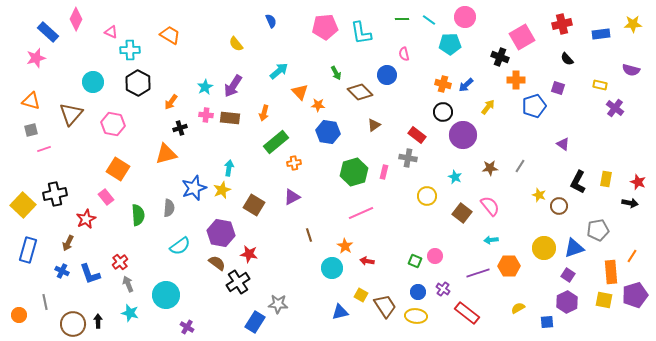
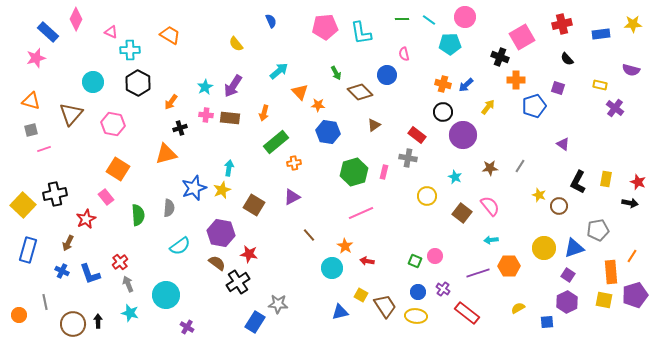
brown line at (309, 235): rotated 24 degrees counterclockwise
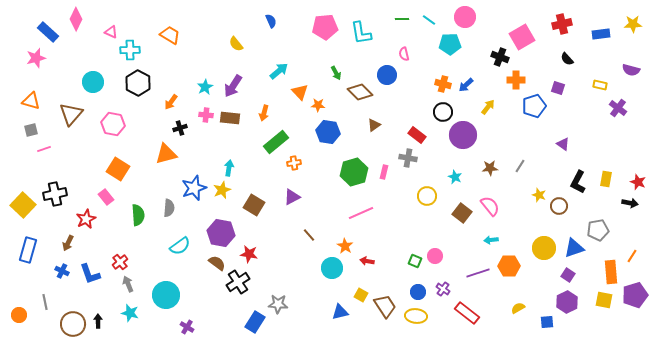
purple cross at (615, 108): moved 3 px right
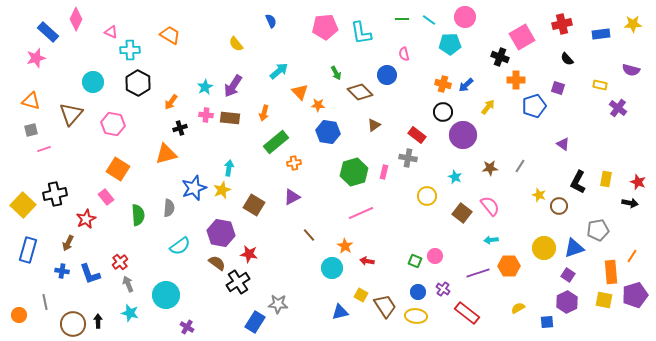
blue cross at (62, 271): rotated 16 degrees counterclockwise
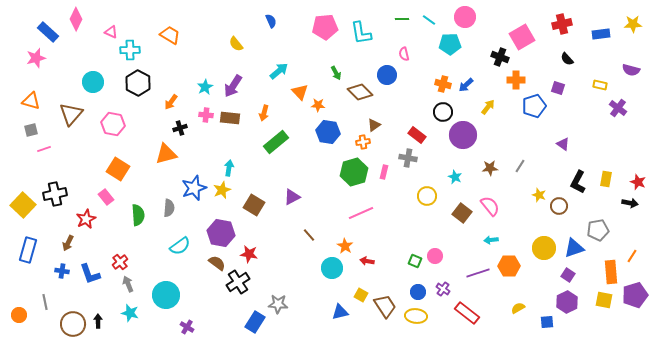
orange cross at (294, 163): moved 69 px right, 21 px up
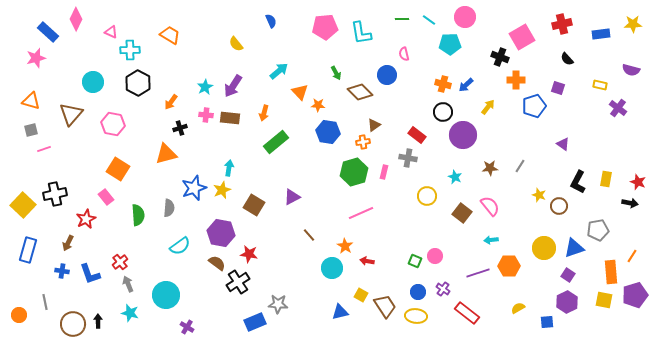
blue rectangle at (255, 322): rotated 35 degrees clockwise
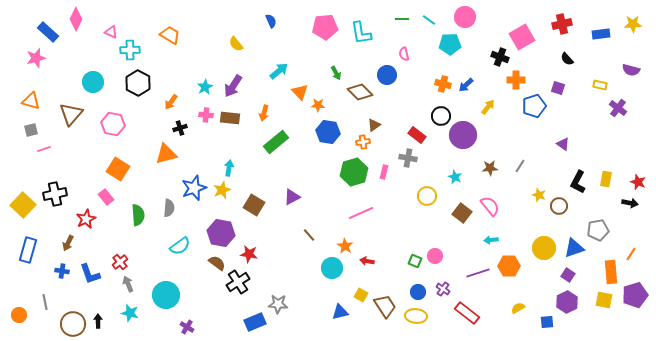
black circle at (443, 112): moved 2 px left, 4 px down
orange line at (632, 256): moved 1 px left, 2 px up
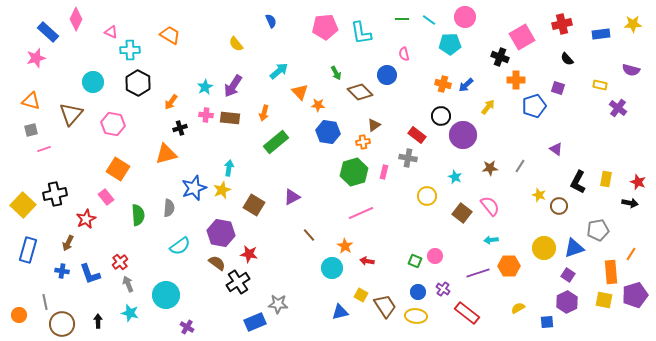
purple triangle at (563, 144): moved 7 px left, 5 px down
brown circle at (73, 324): moved 11 px left
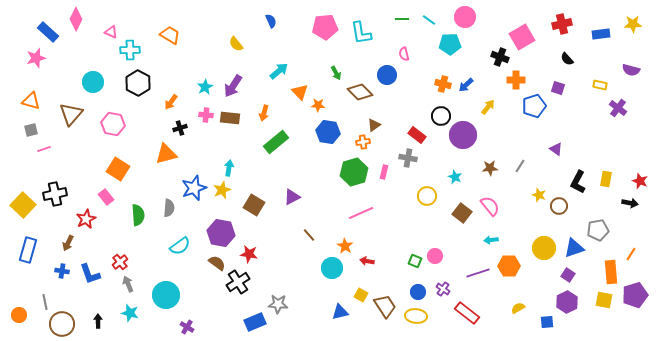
red star at (638, 182): moved 2 px right, 1 px up
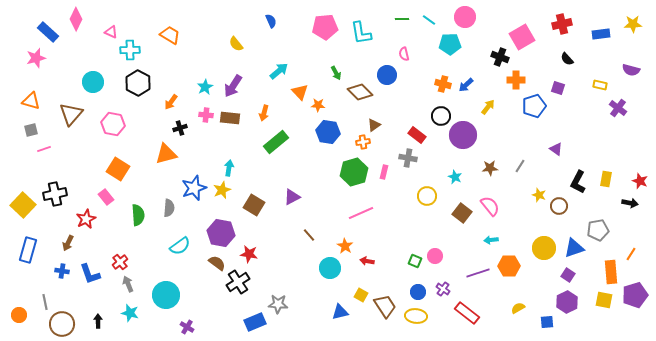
cyan circle at (332, 268): moved 2 px left
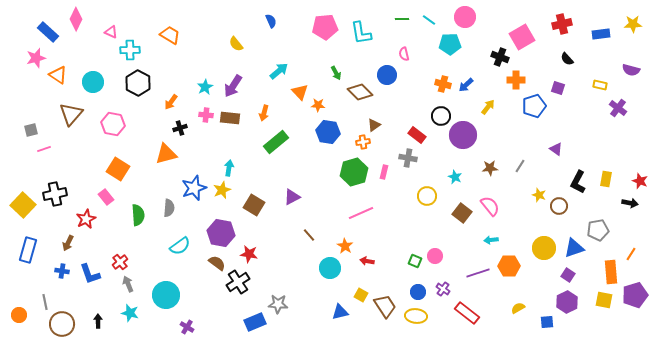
orange triangle at (31, 101): moved 27 px right, 26 px up; rotated 18 degrees clockwise
